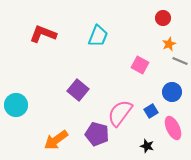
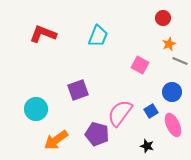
purple square: rotated 30 degrees clockwise
cyan circle: moved 20 px right, 4 px down
pink ellipse: moved 3 px up
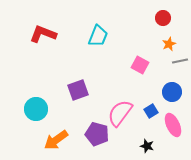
gray line: rotated 35 degrees counterclockwise
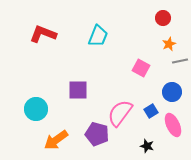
pink square: moved 1 px right, 3 px down
purple square: rotated 20 degrees clockwise
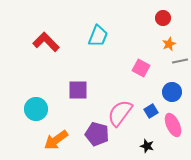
red L-shape: moved 3 px right, 8 px down; rotated 24 degrees clockwise
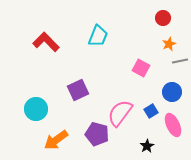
purple square: rotated 25 degrees counterclockwise
black star: rotated 24 degrees clockwise
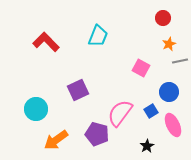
blue circle: moved 3 px left
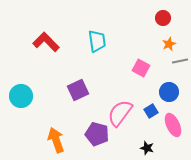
cyan trapezoid: moved 1 px left, 5 px down; rotated 30 degrees counterclockwise
cyan circle: moved 15 px left, 13 px up
orange arrow: rotated 105 degrees clockwise
black star: moved 2 px down; rotated 24 degrees counterclockwise
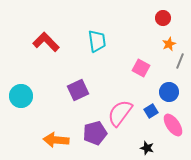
gray line: rotated 56 degrees counterclockwise
pink ellipse: rotated 10 degrees counterclockwise
purple pentagon: moved 2 px left, 1 px up; rotated 30 degrees counterclockwise
orange arrow: rotated 65 degrees counterclockwise
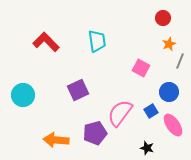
cyan circle: moved 2 px right, 1 px up
